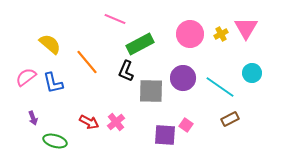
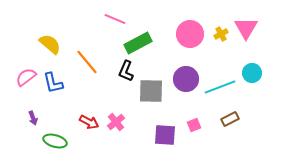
green rectangle: moved 2 px left, 1 px up
purple circle: moved 3 px right, 1 px down
cyan line: rotated 56 degrees counterclockwise
pink square: moved 8 px right; rotated 32 degrees clockwise
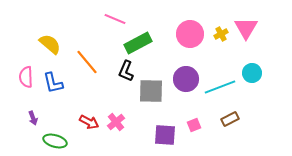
pink semicircle: rotated 55 degrees counterclockwise
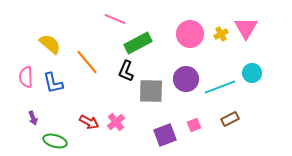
purple square: rotated 25 degrees counterclockwise
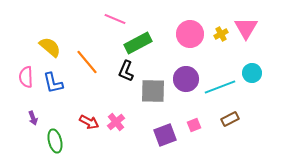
yellow semicircle: moved 3 px down
gray square: moved 2 px right
green ellipse: rotated 60 degrees clockwise
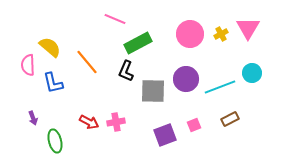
pink triangle: moved 2 px right
pink semicircle: moved 2 px right, 12 px up
pink cross: rotated 30 degrees clockwise
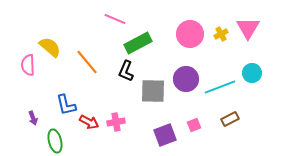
blue L-shape: moved 13 px right, 22 px down
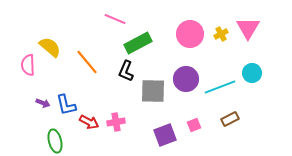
purple arrow: moved 10 px right, 15 px up; rotated 48 degrees counterclockwise
